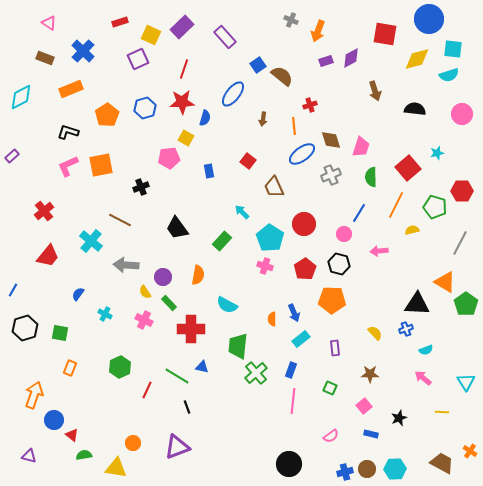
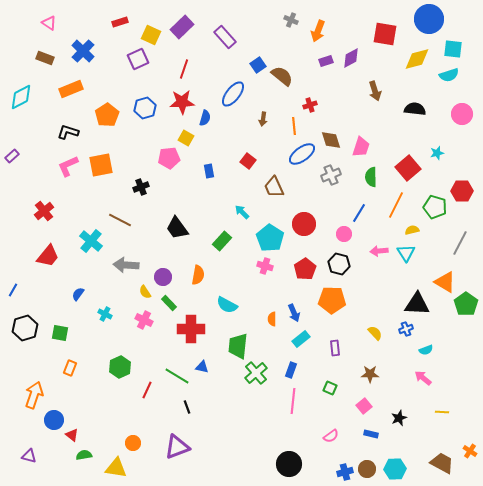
cyan triangle at (466, 382): moved 60 px left, 129 px up
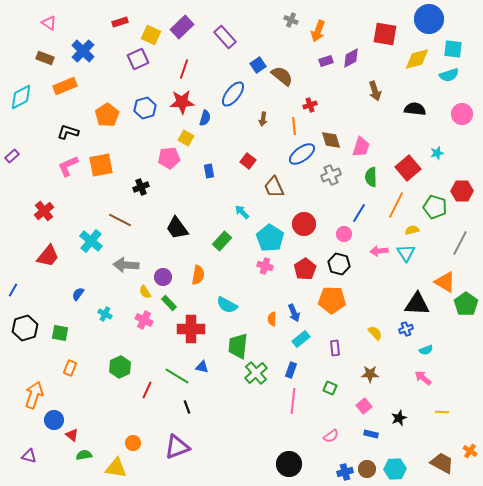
orange rectangle at (71, 89): moved 6 px left, 3 px up
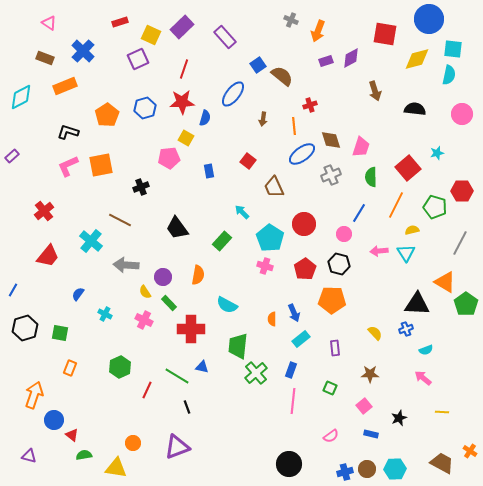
cyan semicircle at (449, 75): rotated 60 degrees counterclockwise
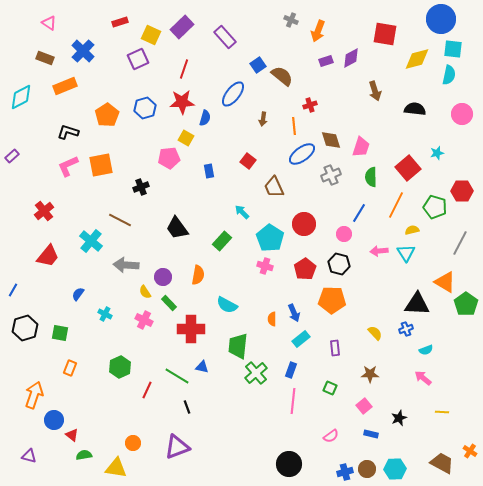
blue circle at (429, 19): moved 12 px right
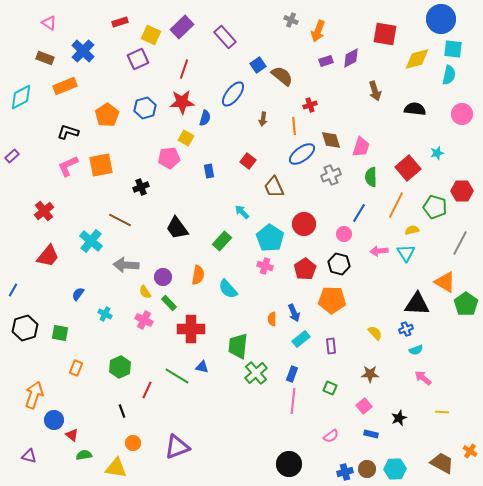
cyan semicircle at (227, 305): moved 1 px right, 16 px up; rotated 20 degrees clockwise
purple rectangle at (335, 348): moved 4 px left, 2 px up
cyan semicircle at (426, 350): moved 10 px left
orange rectangle at (70, 368): moved 6 px right
blue rectangle at (291, 370): moved 1 px right, 4 px down
black line at (187, 407): moved 65 px left, 4 px down
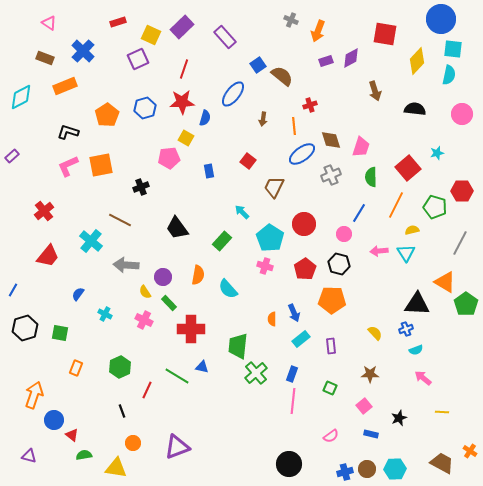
red rectangle at (120, 22): moved 2 px left
yellow diamond at (417, 59): moved 2 px down; rotated 32 degrees counterclockwise
brown trapezoid at (274, 187): rotated 50 degrees clockwise
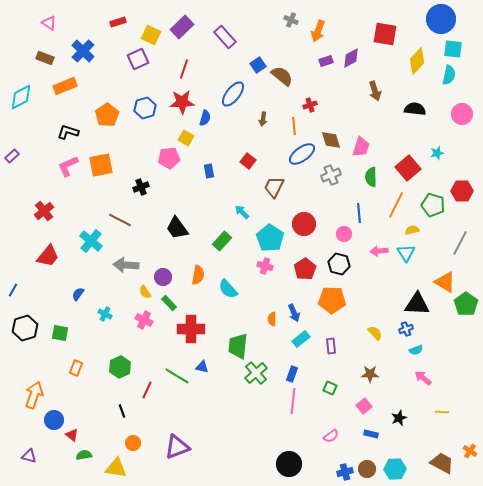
green pentagon at (435, 207): moved 2 px left, 2 px up
blue line at (359, 213): rotated 36 degrees counterclockwise
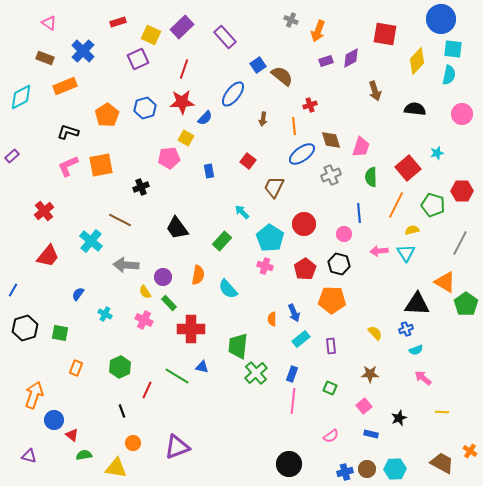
blue semicircle at (205, 118): rotated 28 degrees clockwise
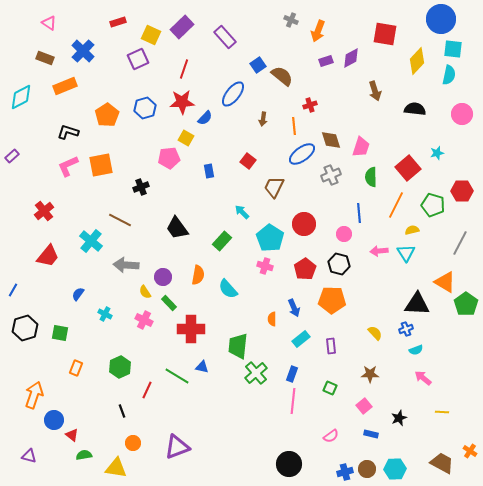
blue arrow at (294, 313): moved 5 px up
